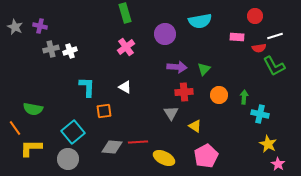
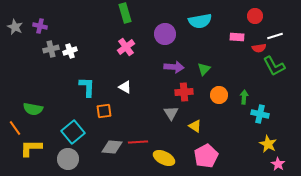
purple arrow: moved 3 px left
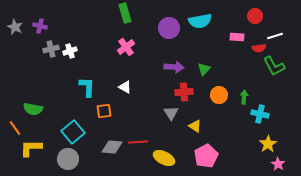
purple circle: moved 4 px right, 6 px up
yellow star: rotated 12 degrees clockwise
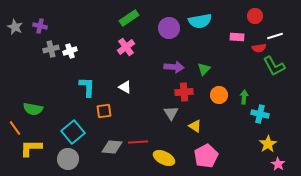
green rectangle: moved 4 px right, 5 px down; rotated 72 degrees clockwise
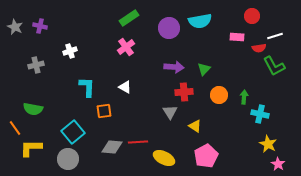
red circle: moved 3 px left
gray cross: moved 15 px left, 16 px down
gray triangle: moved 1 px left, 1 px up
yellow star: rotated 12 degrees counterclockwise
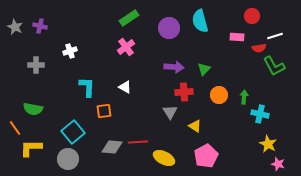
cyan semicircle: rotated 85 degrees clockwise
gray cross: rotated 14 degrees clockwise
pink star: rotated 16 degrees counterclockwise
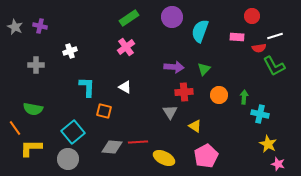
cyan semicircle: moved 10 px down; rotated 35 degrees clockwise
purple circle: moved 3 px right, 11 px up
orange square: rotated 21 degrees clockwise
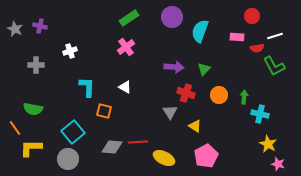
gray star: moved 2 px down
red semicircle: moved 2 px left
red cross: moved 2 px right, 1 px down; rotated 24 degrees clockwise
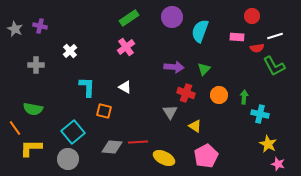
white cross: rotated 24 degrees counterclockwise
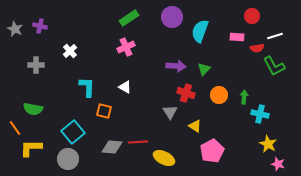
pink cross: rotated 12 degrees clockwise
purple arrow: moved 2 px right, 1 px up
pink pentagon: moved 6 px right, 5 px up
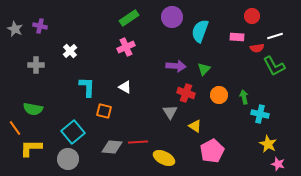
green arrow: rotated 16 degrees counterclockwise
